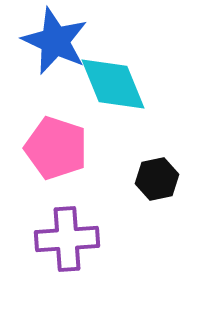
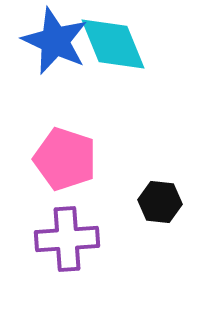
cyan diamond: moved 40 px up
pink pentagon: moved 9 px right, 11 px down
black hexagon: moved 3 px right, 23 px down; rotated 18 degrees clockwise
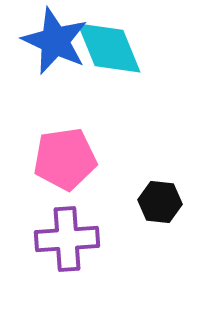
cyan diamond: moved 4 px left, 4 px down
pink pentagon: rotated 26 degrees counterclockwise
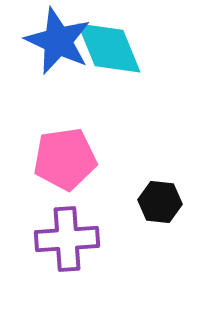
blue star: moved 3 px right
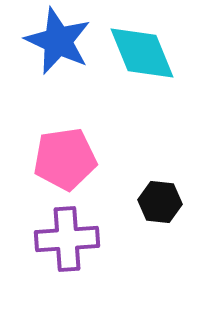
cyan diamond: moved 33 px right, 5 px down
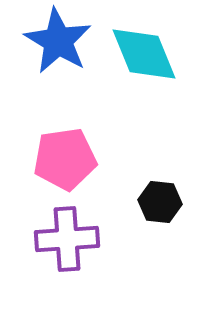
blue star: rotated 6 degrees clockwise
cyan diamond: moved 2 px right, 1 px down
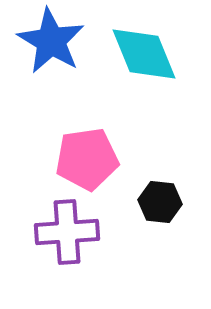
blue star: moved 7 px left
pink pentagon: moved 22 px right
purple cross: moved 7 px up
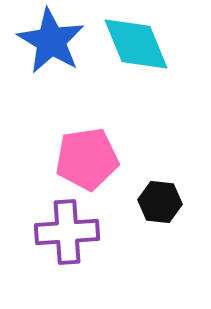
cyan diamond: moved 8 px left, 10 px up
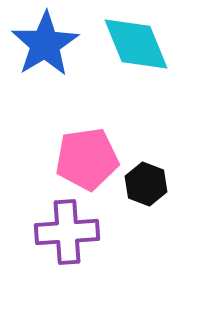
blue star: moved 6 px left, 3 px down; rotated 10 degrees clockwise
black hexagon: moved 14 px left, 18 px up; rotated 15 degrees clockwise
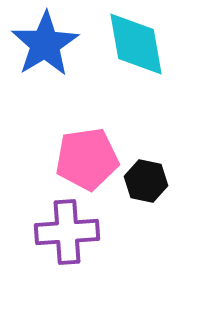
cyan diamond: rotated 12 degrees clockwise
black hexagon: moved 3 px up; rotated 9 degrees counterclockwise
